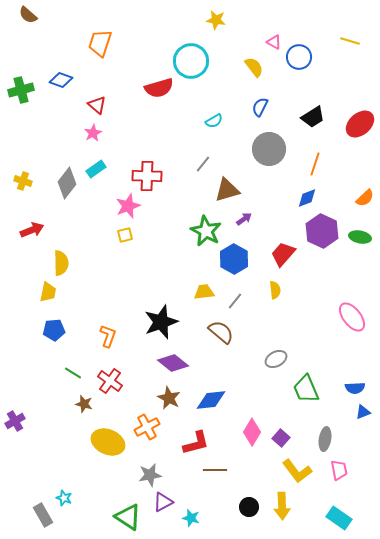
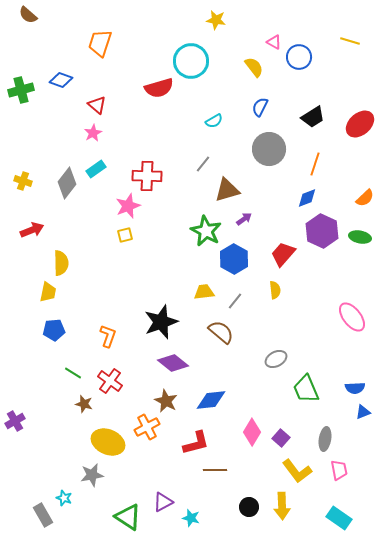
brown star at (169, 398): moved 3 px left, 3 px down
gray star at (150, 475): moved 58 px left
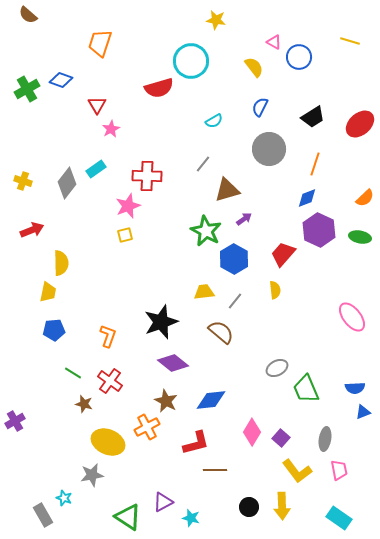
green cross at (21, 90): moved 6 px right, 1 px up; rotated 15 degrees counterclockwise
red triangle at (97, 105): rotated 18 degrees clockwise
pink star at (93, 133): moved 18 px right, 4 px up
purple hexagon at (322, 231): moved 3 px left, 1 px up
gray ellipse at (276, 359): moved 1 px right, 9 px down
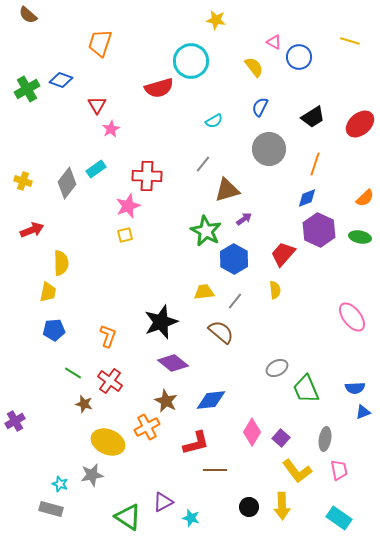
cyan star at (64, 498): moved 4 px left, 14 px up
gray rectangle at (43, 515): moved 8 px right, 6 px up; rotated 45 degrees counterclockwise
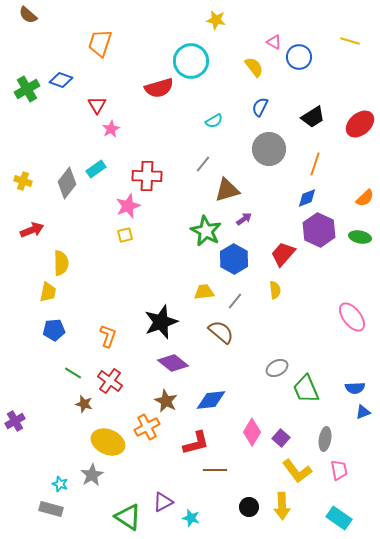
gray star at (92, 475): rotated 20 degrees counterclockwise
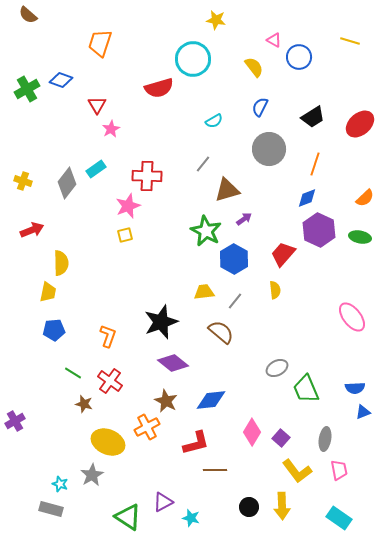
pink triangle at (274, 42): moved 2 px up
cyan circle at (191, 61): moved 2 px right, 2 px up
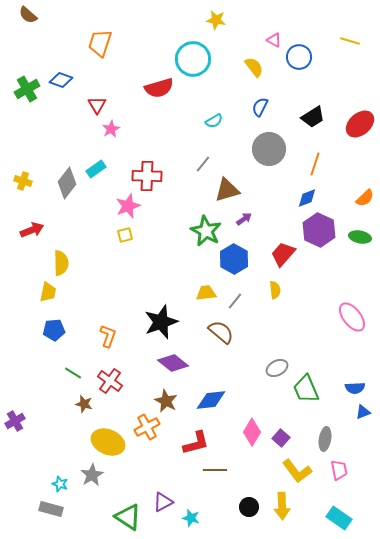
yellow trapezoid at (204, 292): moved 2 px right, 1 px down
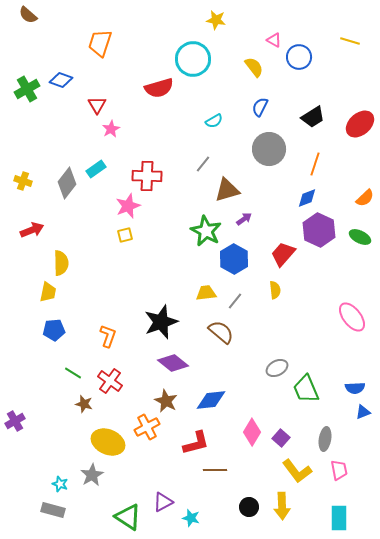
green ellipse at (360, 237): rotated 15 degrees clockwise
gray rectangle at (51, 509): moved 2 px right, 1 px down
cyan rectangle at (339, 518): rotated 55 degrees clockwise
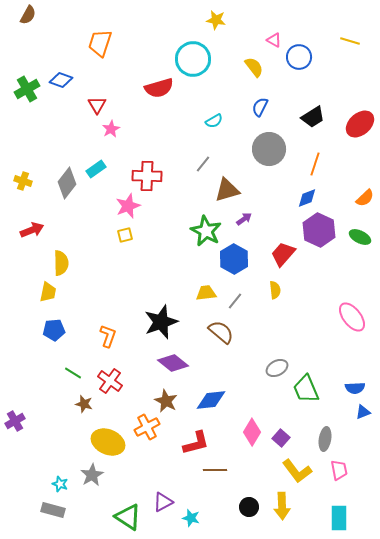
brown semicircle at (28, 15): rotated 102 degrees counterclockwise
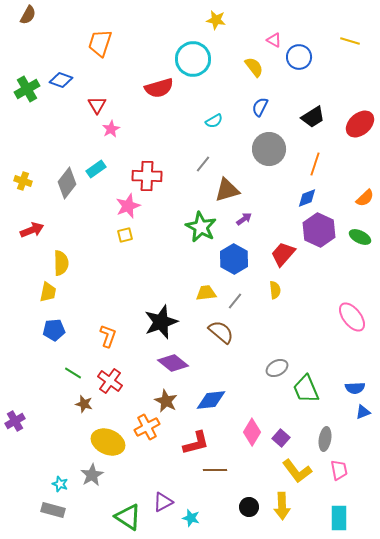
green star at (206, 231): moved 5 px left, 4 px up
